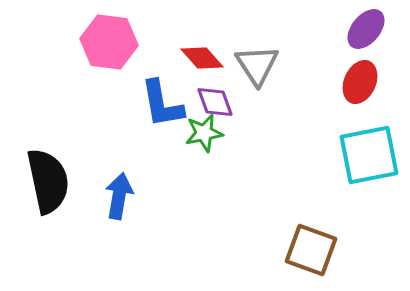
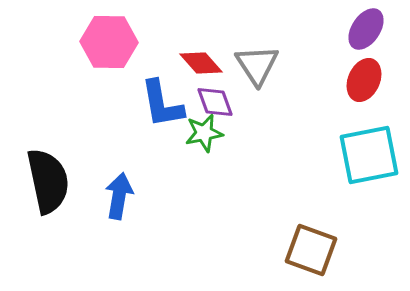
purple ellipse: rotated 6 degrees counterclockwise
pink hexagon: rotated 6 degrees counterclockwise
red diamond: moved 1 px left, 5 px down
red ellipse: moved 4 px right, 2 px up
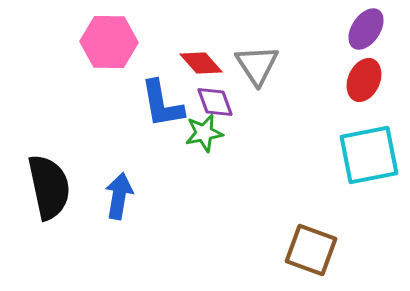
black semicircle: moved 1 px right, 6 px down
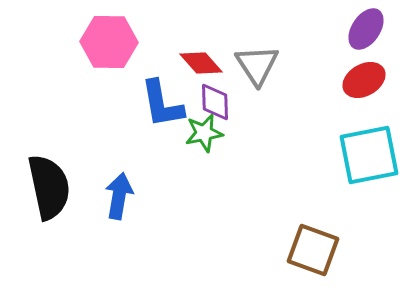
red ellipse: rotated 36 degrees clockwise
purple diamond: rotated 18 degrees clockwise
brown square: moved 2 px right
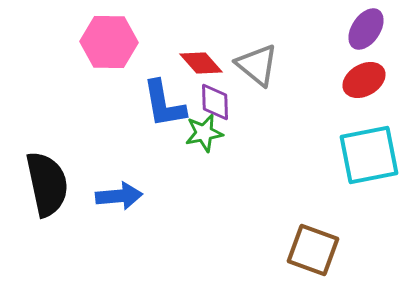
gray triangle: rotated 18 degrees counterclockwise
blue L-shape: moved 2 px right
black semicircle: moved 2 px left, 3 px up
blue arrow: rotated 75 degrees clockwise
